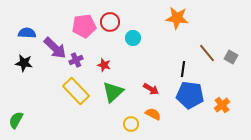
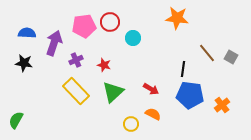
purple arrow: moved 1 px left, 5 px up; rotated 115 degrees counterclockwise
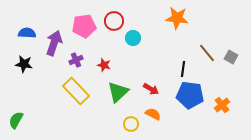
red circle: moved 4 px right, 1 px up
black star: moved 1 px down
green triangle: moved 5 px right
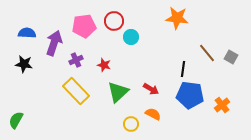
cyan circle: moved 2 px left, 1 px up
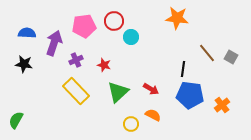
orange semicircle: moved 1 px down
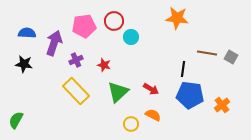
brown line: rotated 42 degrees counterclockwise
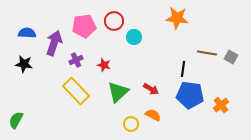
cyan circle: moved 3 px right
orange cross: moved 1 px left
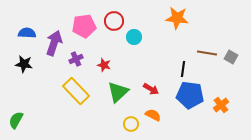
purple cross: moved 1 px up
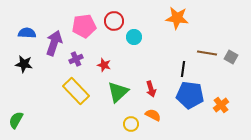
red arrow: rotated 42 degrees clockwise
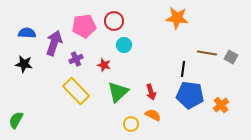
cyan circle: moved 10 px left, 8 px down
red arrow: moved 3 px down
